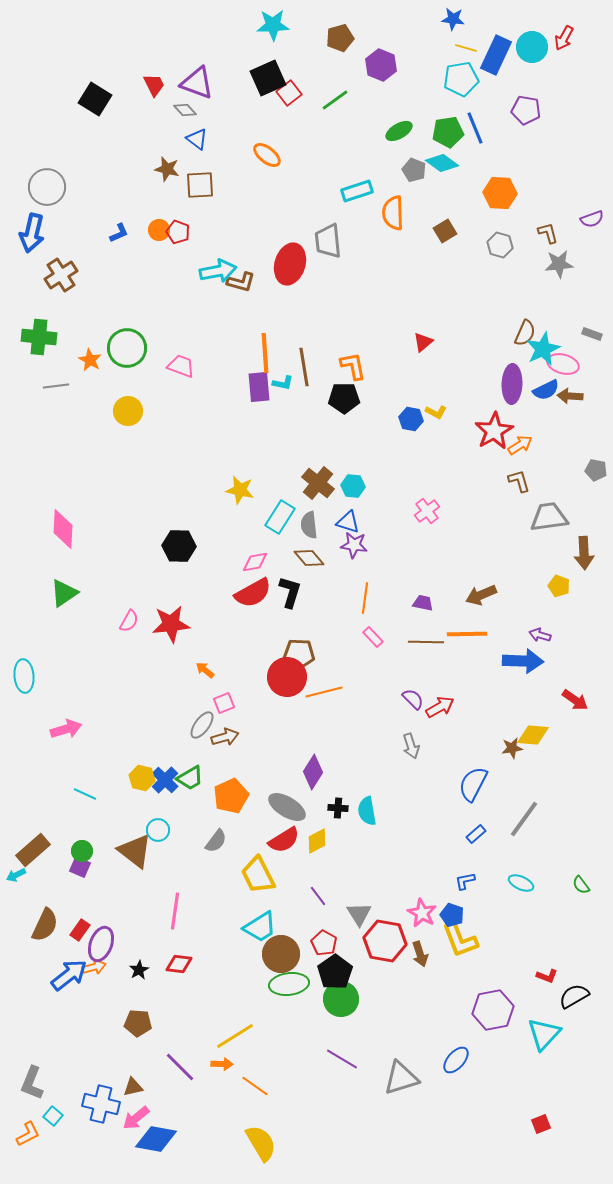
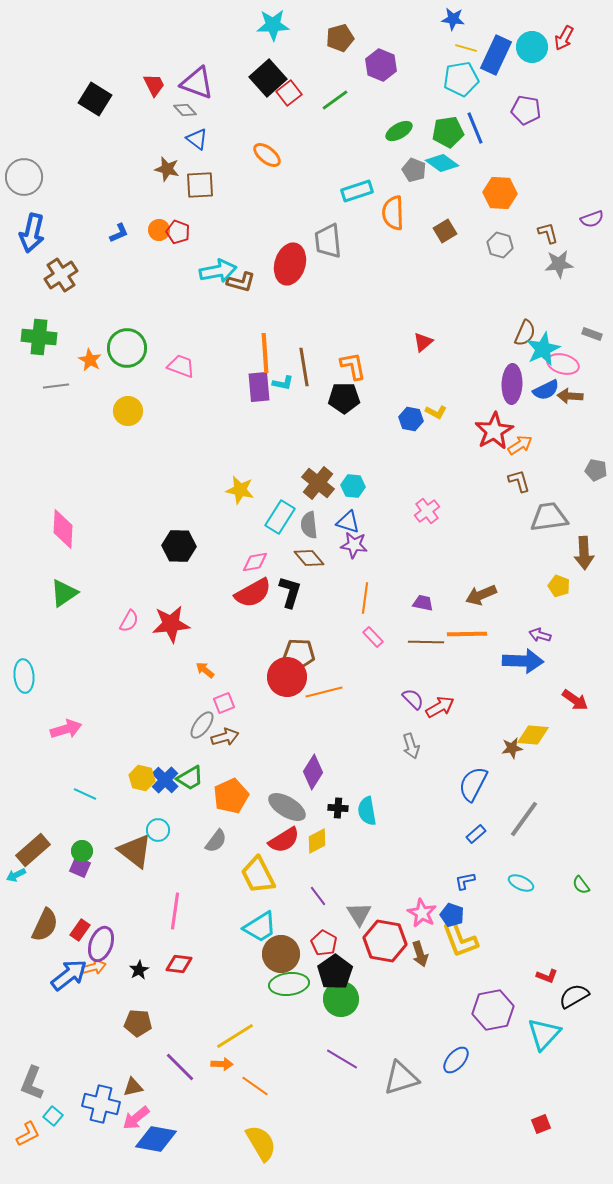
black square at (268, 78): rotated 18 degrees counterclockwise
gray circle at (47, 187): moved 23 px left, 10 px up
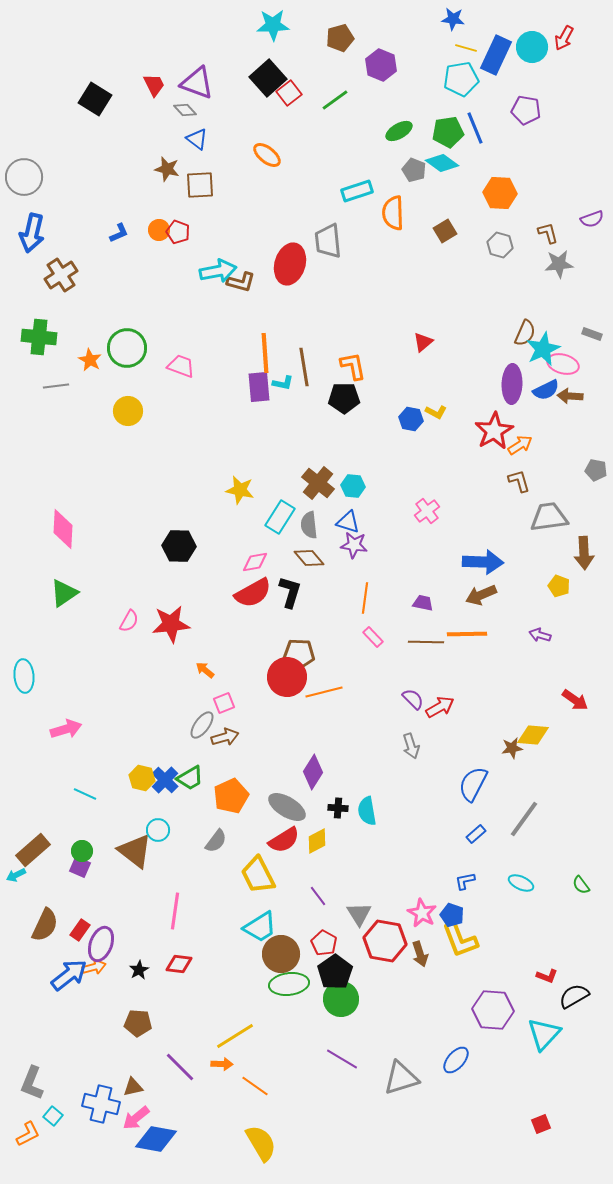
blue arrow at (523, 661): moved 40 px left, 99 px up
purple hexagon at (493, 1010): rotated 15 degrees clockwise
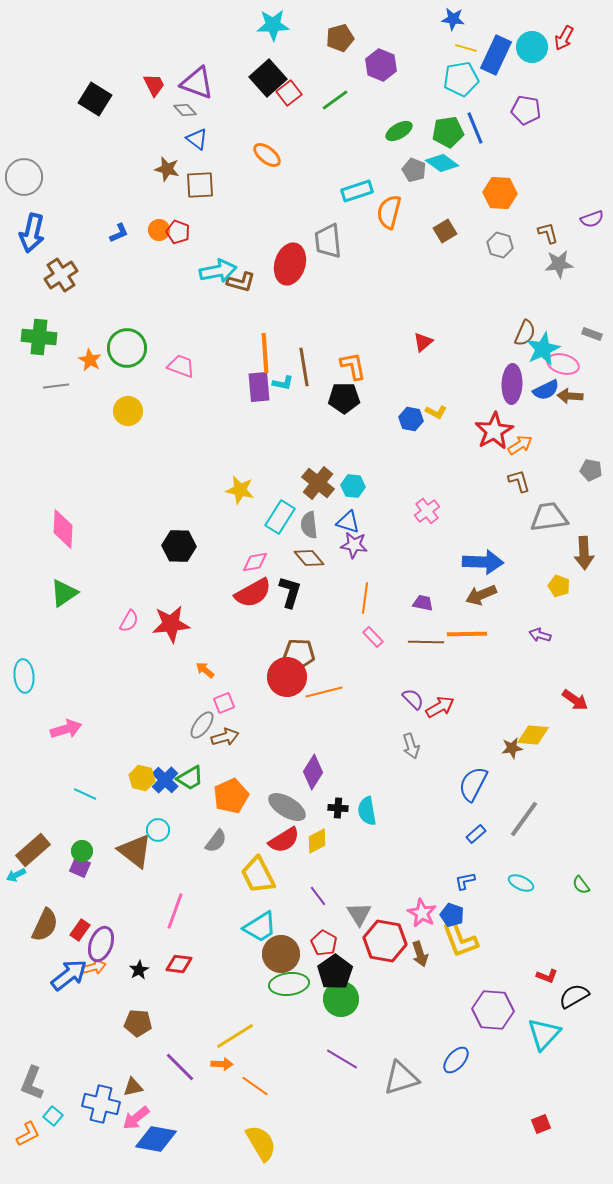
orange semicircle at (393, 213): moved 4 px left, 1 px up; rotated 16 degrees clockwise
gray pentagon at (596, 470): moved 5 px left
pink line at (175, 911): rotated 12 degrees clockwise
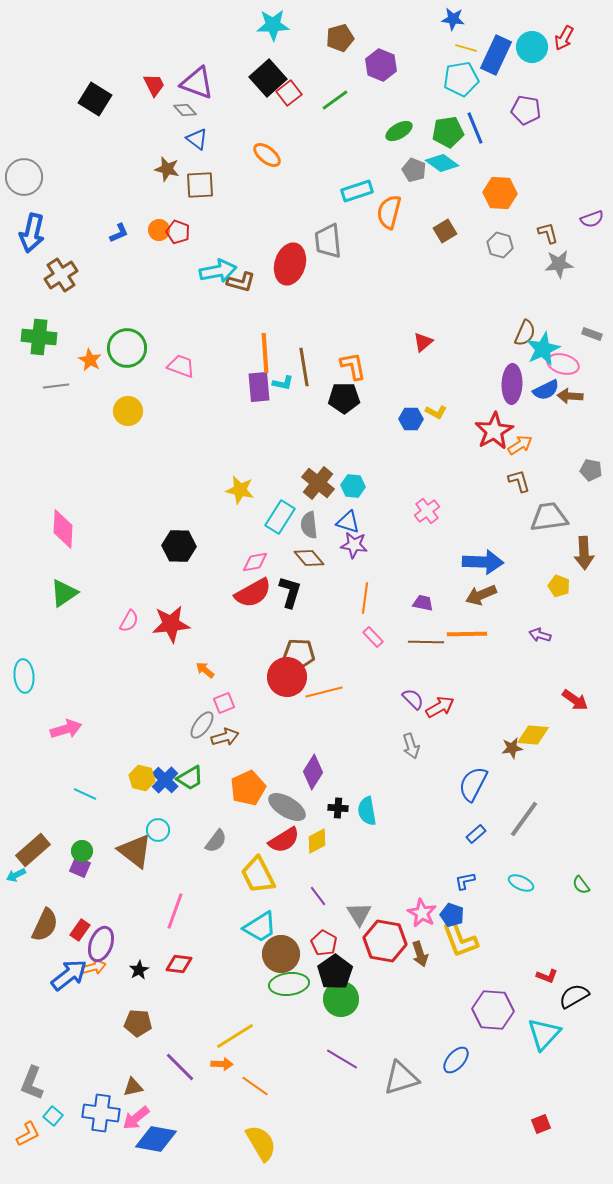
blue hexagon at (411, 419): rotated 10 degrees counterclockwise
orange pentagon at (231, 796): moved 17 px right, 8 px up
blue cross at (101, 1104): moved 9 px down; rotated 6 degrees counterclockwise
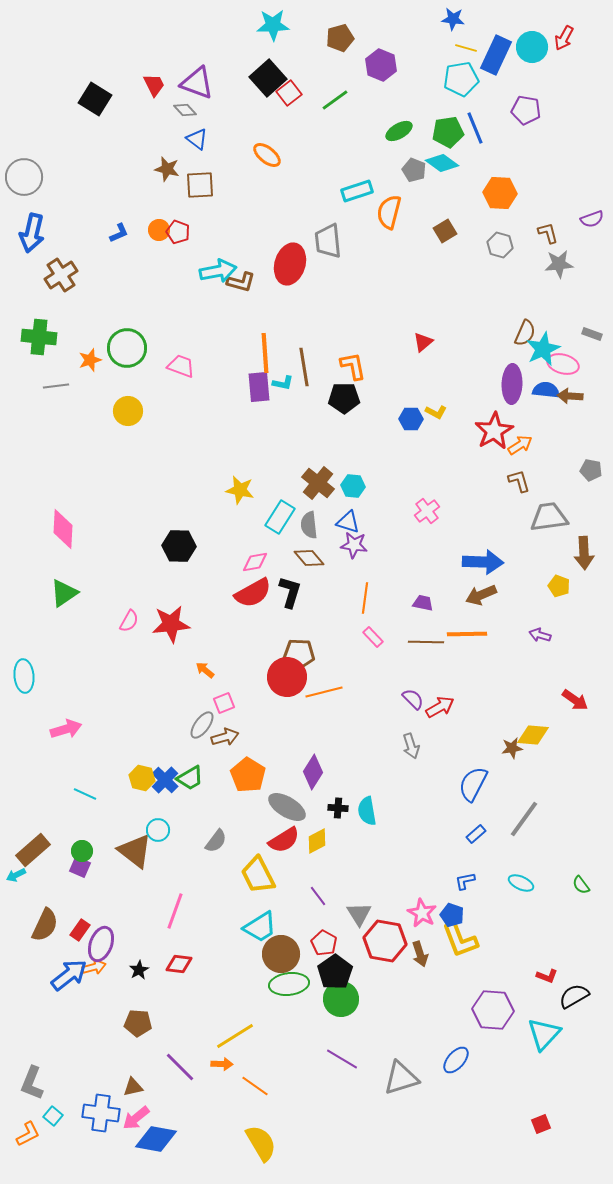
orange star at (90, 360): rotated 25 degrees clockwise
blue semicircle at (546, 390): rotated 148 degrees counterclockwise
orange pentagon at (248, 788): moved 13 px up; rotated 16 degrees counterclockwise
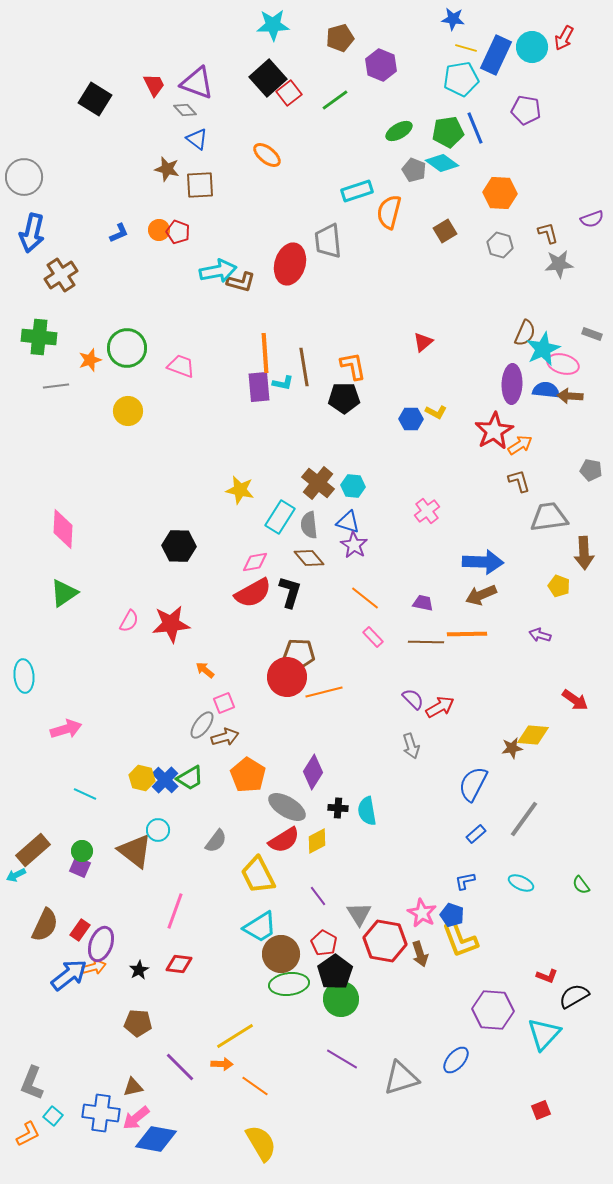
purple star at (354, 545): rotated 24 degrees clockwise
orange line at (365, 598): rotated 60 degrees counterclockwise
red square at (541, 1124): moved 14 px up
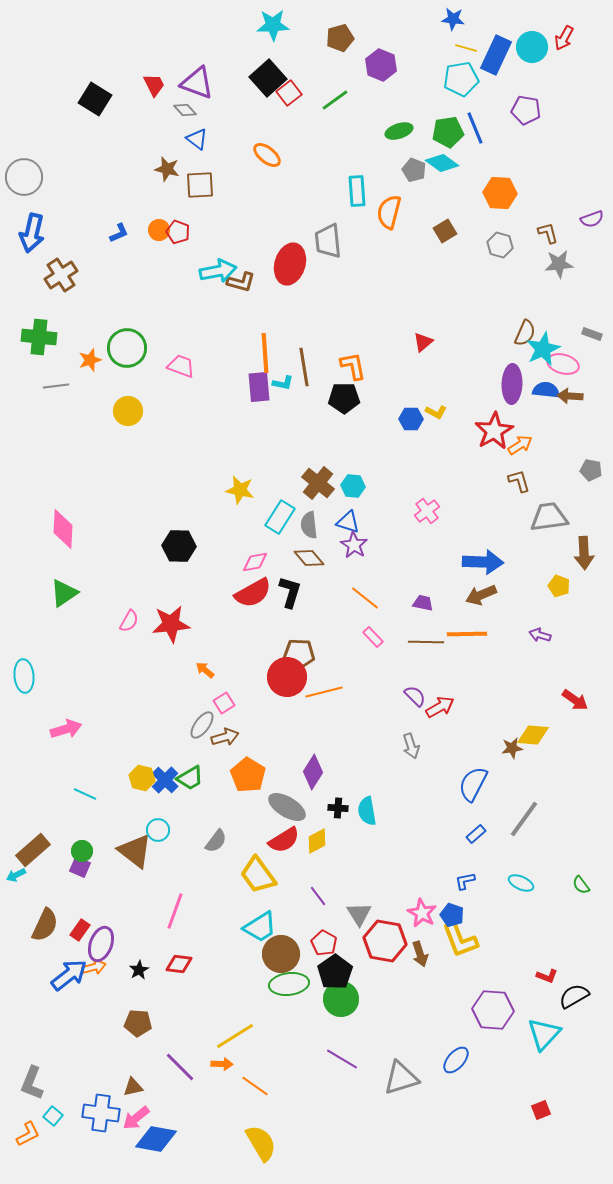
green ellipse at (399, 131): rotated 12 degrees clockwise
cyan rectangle at (357, 191): rotated 76 degrees counterclockwise
purple semicircle at (413, 699): moved 2 px right, 3 px up
pink square at (224, 703): rotated 10 degrees counterclockwise
yellow trapezoid at (258, 875): rotated 9 degrees counterclockwise
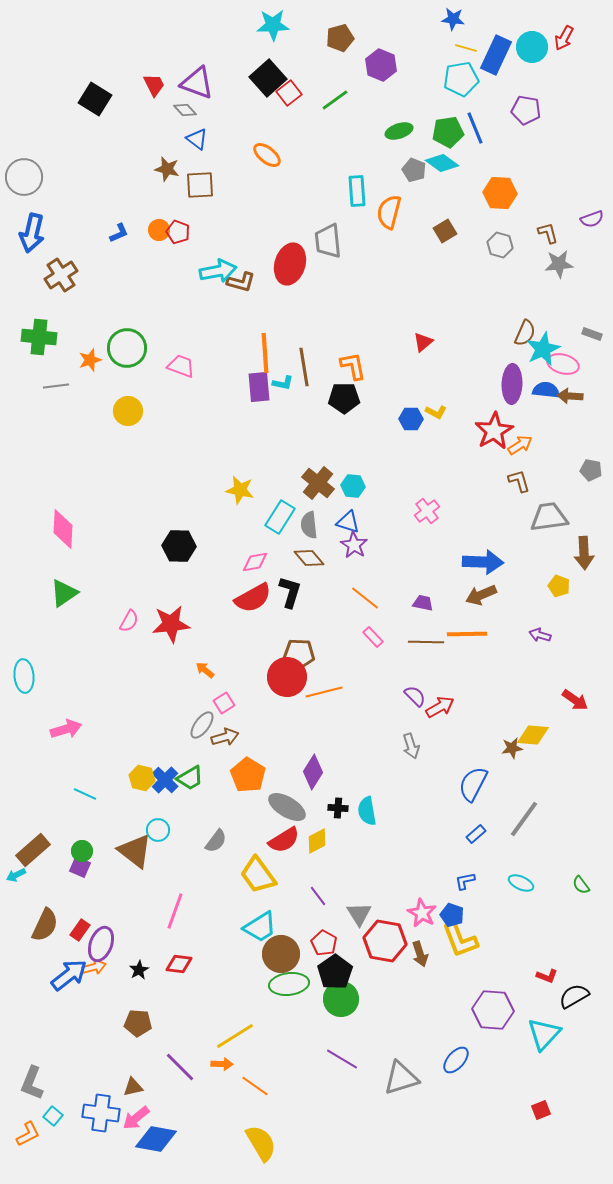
red semicircle at (253, 593): moved 5 px down
